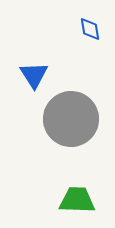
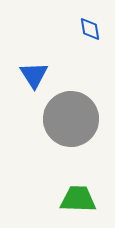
green trapezoid: moved 1 px right, 1 px up
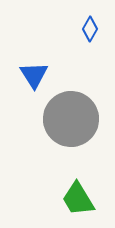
blue diamond: rotated 40 degrees clockwise
green trapezoid: rotated 123 degrees counterclockwise
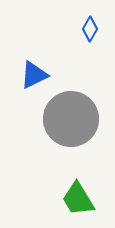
blue triangle: rotated 36 degrees clockwise
